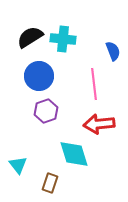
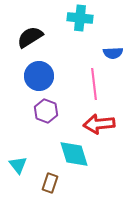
cyan cross: moved 17 px right, 21 px up
blue semicircle: moved 2 px down; rotated 108 degrees clockwise
purple hexagon: rotated 20 degrees counterclockwise
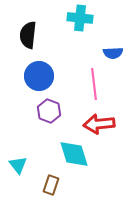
black semicircle: moved 2 px left, 2 px up; rotated 52 degrees counterclockwise
purple hexagon: moved 3 px right
brown rectangle: moved 1 px right, 2 px down
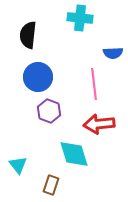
blue circle: moved 1 px left, 1 px down
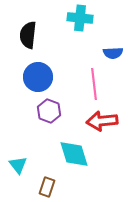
red arrow: moved 3 px right, 3 px up
brown rectangle: moved 4 px left, 2 px down
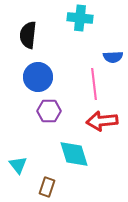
blue semicircle: moved 4 px down
purple hexagon: rotated 20 degrees counterclockwise
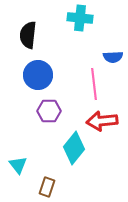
blue circle: moved 2 px up
cyan diamond: moved 6 px up; rotated 56 degrees clockwise
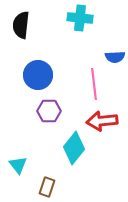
black semicircle: moved 7 px left, 10 px up
blue semicircle: moved 2 px right
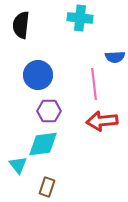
cyan diamond: moved 31 px left, 4 px up; rotated 44 degrees clockwise
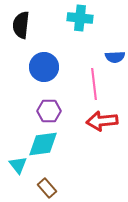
blue circle: moved 6 px right, 8 px up
brown rectangle: moved 1 px down; rotated 60 degrees counterclockwise
